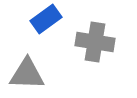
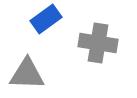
gray cross: moved 3 px right, 1 px down
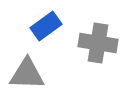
blue rectangle: moved 7 px down
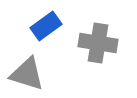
gray triangle: rotated 15 degrees clockwise
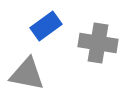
gray triangle: rotated 6 degrees counterclockwise
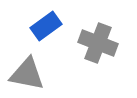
gray cross: rotated 12 degrees clockwise
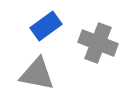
gray triangle: moved 10 px right
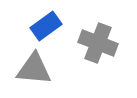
gray triangle: moved 3 px left, 5 px up; rotated 6 degrees counterclockwise
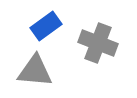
gray triangle: moved 1 px right, 2 px down
